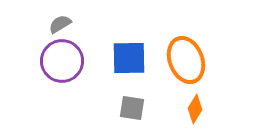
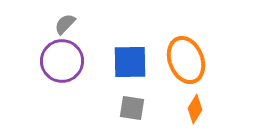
gray semicircle: moved 5 px right; rotated 15 degrees counterclockwise
blue square: moved 1 px right, 4 px down
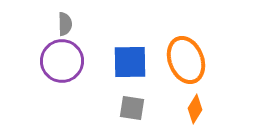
gray semicircle: rotated 135 degrees clockwise
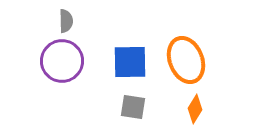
gray semicircle: moved 1 px right, 3 px up
gray square: moved 1 px right, 1 px up
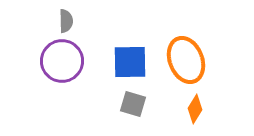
gray square: moved 3 px up; rotated 8 degrees clockwise
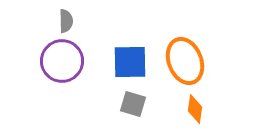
orange ellipse: moved 1 px left, 1 px down
orange diamond: rotated 24 degrees counterclockwise
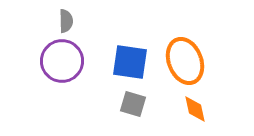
blue square: rotated 9 degrees clockwise
orange diamond: rotated 20 degrees counterclockwise
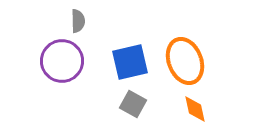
gray semicircle: moved 12 px right
blue square: rotated 21 degrees counterclockwise
gray square: rotated 12 degrees clockwise
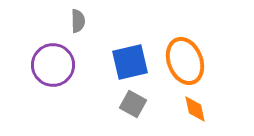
purple circle: moved 9 px left, 4 px down
